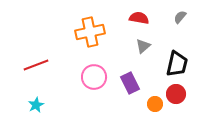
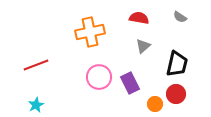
gray semicircle: rotated 96 degrees counterclockwise
pink circle: moved 5 px right
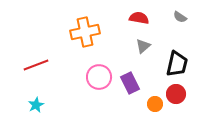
orange cross: moved 5 px left
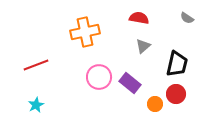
gray semicircle: moved 7 px right, 1 px down
purple rectangle: rotated 25 degrees counterclockwise
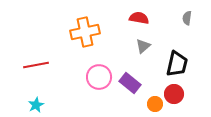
gray semicircle: rotated 64 degrees clockwise
red line: rotated 10 degrees clockwise
red circle: moved 2 px left
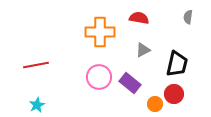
gray semicircle: moved 1 px right, 1 px up
orange cross: moved 15 px right; rotated 12 degrees clockwise
gray triangle: moved 4 px down; rotated 14 degrees clockwise
cyan star: moved 1 px right
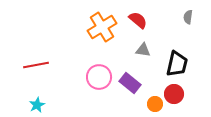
red semicircle: moved 1 px left, 2 px down; rotated 30 degrees clockwise
orange cross: moved 2 px right, 5 px up; rotated 32 degrees counterclockwise
gray triangle: rotated 35 degrees clockwise
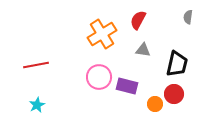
red semicircle: rotated 102 degrees counterclockwise
orange cross: moved 7 px down
purple rectangle: moved 3 px left, 3 px down; rotated 25 degrees counterclockwise
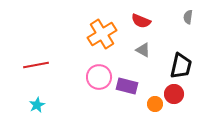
red semicircle: moved 3 px right, 1 px down; rotated 96 degrees counterclockwise
gray triangle: rotated 21 degrees clockwise
black trapezoid: moved 4 px right, 2 px down
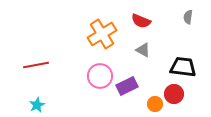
black trapezoid: moved 2 px right, 1 px down; rotated 96 degrees counterclockwise
pink circle: moved 1 px right, 1 px up
purple rectangle: rotated 40 degrees counterclockwise
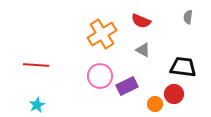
red line: rotated 15 degrees clockwise
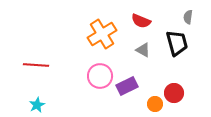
black trapezoid: moved 6 px left, 24 px up; rotated 68 degrees clockwise
red circle: moved 1 px up
